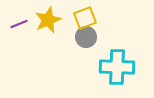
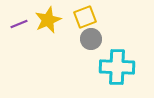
yellow square: moved 1 px up
gray circle: moved 5 px right, 2 px down
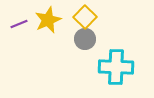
yellow square: rotated 25 degrees counterclockwise
gray circle: moved 6 px left
cyan cross: moved 1 px left
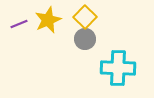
cyan cross: moved 2 px right, 1 px down
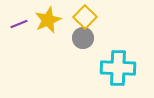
gray circle: moved 2 px left, 1 px up
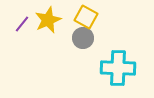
yellow square: moved 1 px right; rotated 15 degrees counterclockwise
purple line: moved 3 px right; rotated 30 degrees counterclockwise
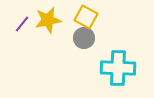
yellow star: rotated 12 degrees clockwise
gray circle: moved 1 px right
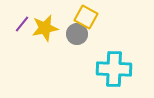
yellow star: moved 3 px left, 8 px down
gray circle: moved 7 px left, 4 px up
cyan cross: moved 4 px left, 1 px down
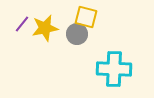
yellow square: rotated 15 degrees counterclockwise
